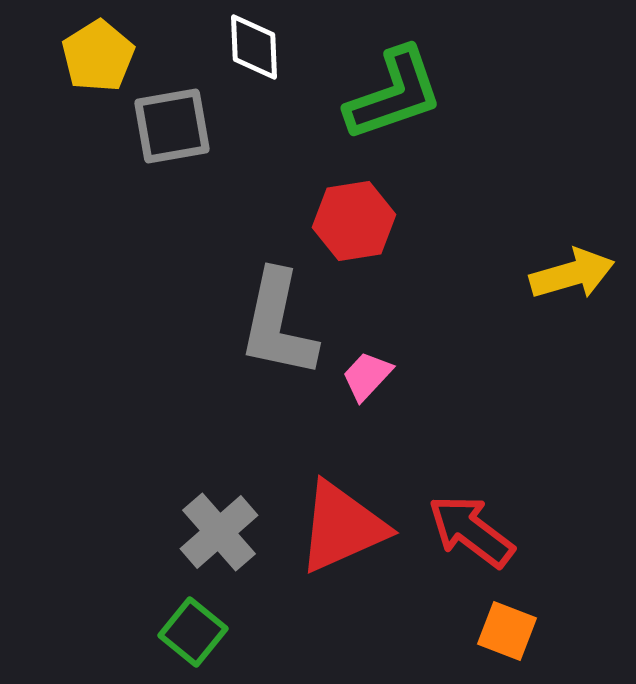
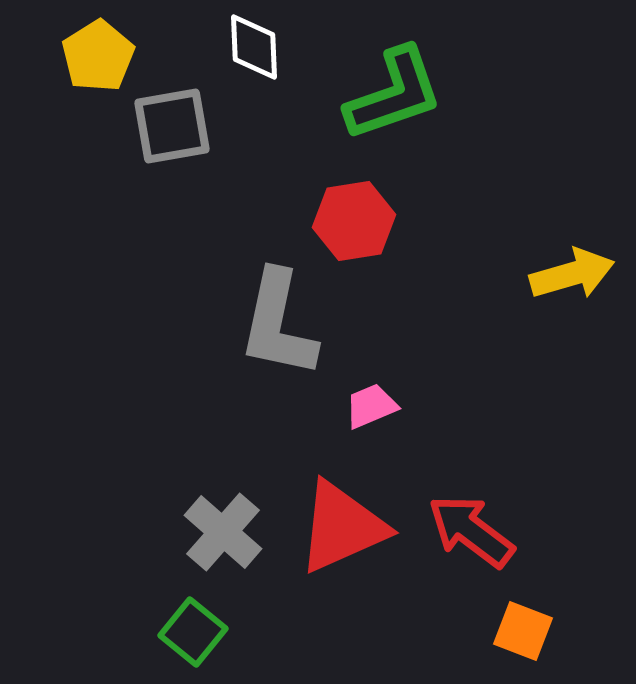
pink trapezoid: moved 4 px right, 30 px down; rotated 24 degrees clockwise
gray cross: moved 4 px right; rotated 8 degrees counterclockwise
orange square: moved 16 px right
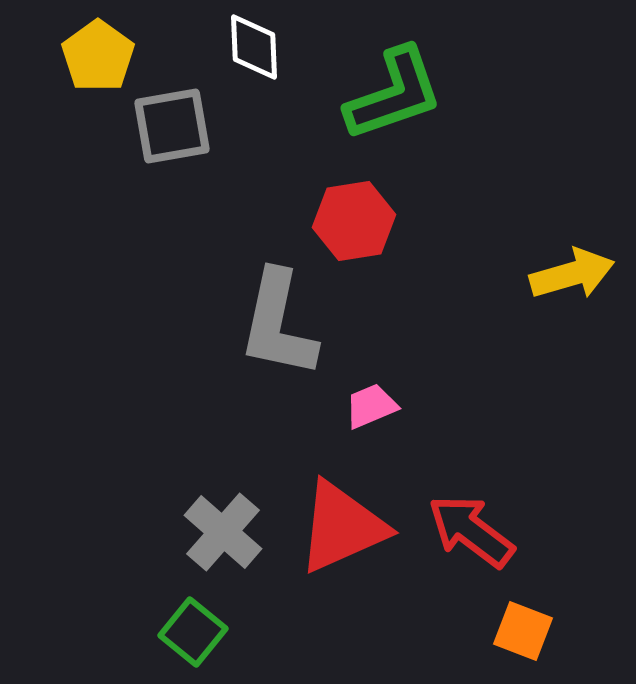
yellow pentagon: rotated 4 degrees counterclockwise
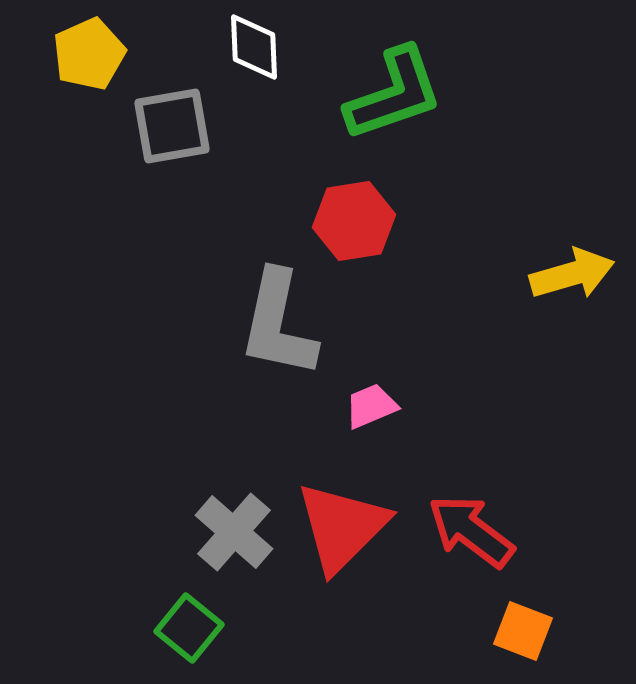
yellow pentagon: moved 9 px left, 2 px up; rotated 12 degrees clockwise
red triangle: rotated 21 degrees counterclockwise
gray cross: moved 11 px right
green square: moved 4 px left, 4 px up
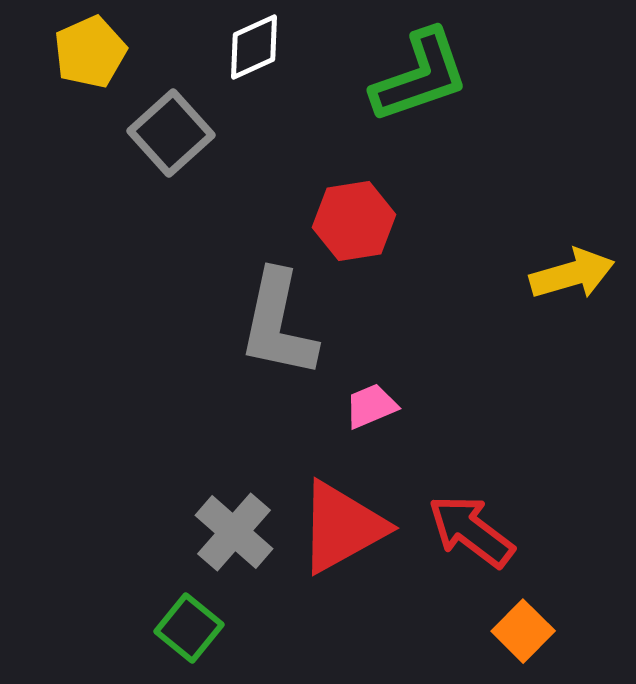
white diamond: rotated 68 degrees clockwise
yellow pentagon: moved 1 px right, 2 px up
green L-shape: moved 26 px right, 18 px up
gray square: moved 1 px left, 7 px down; rotated 32 degrees counterclockwise
red triangle: rotated 16 degrees clockwise
orange square: rotated 24 degrees clockwise
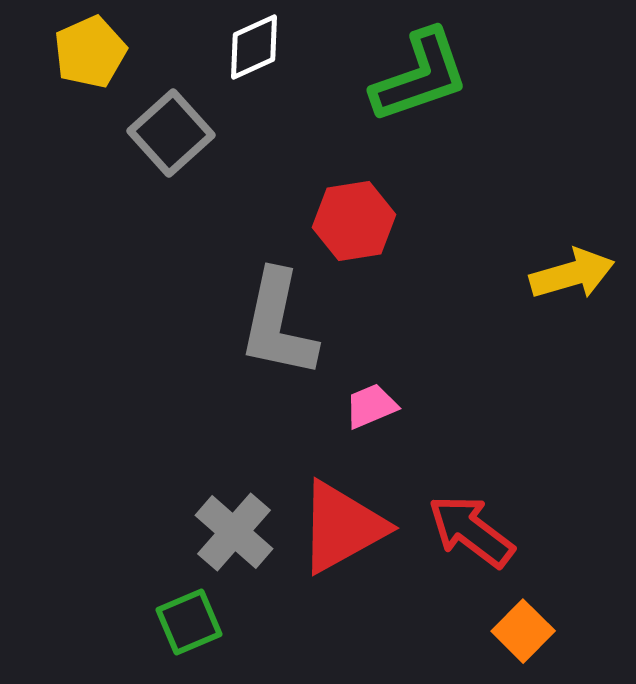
green square: moved 6 px up; rotated 28 degrees clockwise
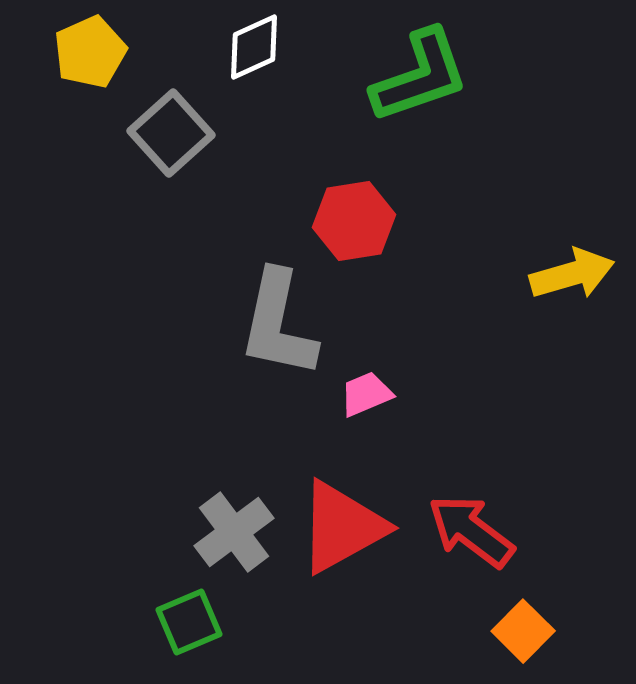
pink trapezoid: moved 5 px left, 12 px up
gray cross: rotated 12 degrees clockwise
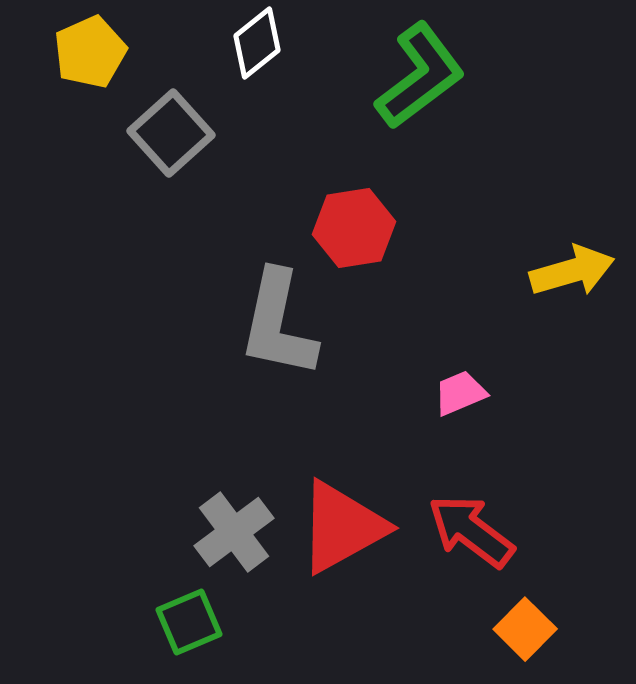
white diamond: moved 3 px right, 4 px up; rotated 14 degrees counterclockwise
green L-shape: rotated 18 degrees counterclockwise
red hexagon: moved 7 px down
yellow arrow: moved 3 px up
pink trapezoid: moved 94 px right, 1 px up
orange square: moved 2 px right, 2 px up
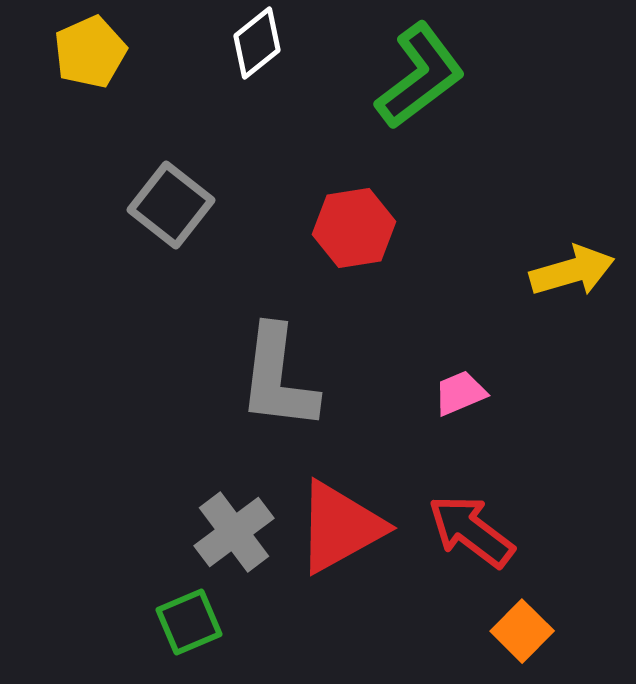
gray square: moved 72 px down; rotated 10 degrees counterclockwise
gray L-shape: moved 54 px down; rotated 5 degrees counterclockwise
red triangle: moved 2 px left
orange square: moved 3 px left, 2 px down
